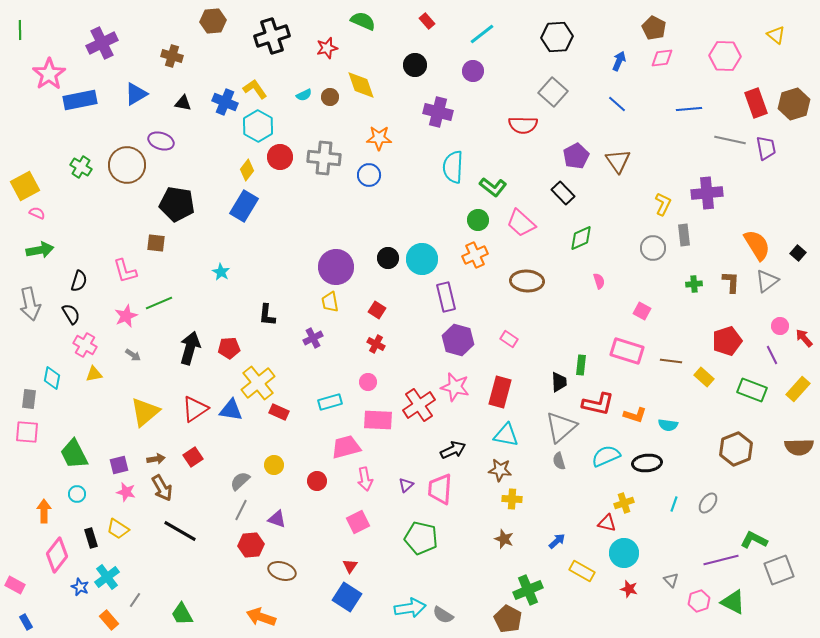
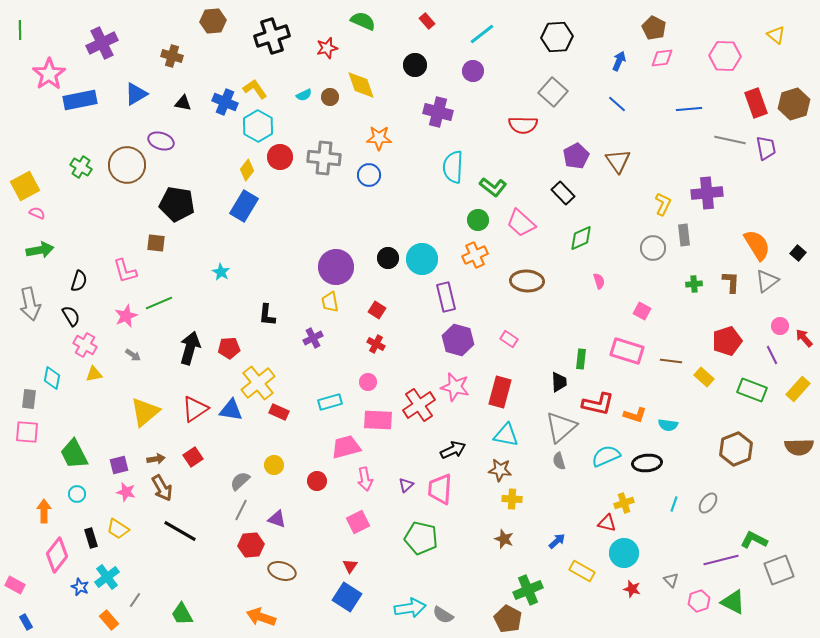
black semicircle at (71, 314): moved 2 px down
green rectangle at (581, 365): moved 6 px up
red star at (629, 589): moved 3 px right
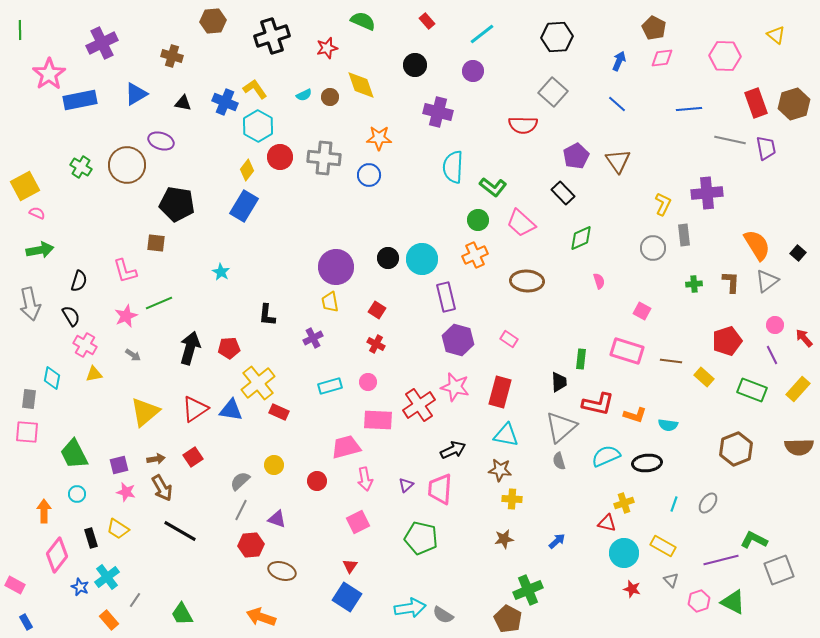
pink circle at (780, 326): moved 5 px left, 1 px up
cyan rectangle at (330, 402): moved 16 px up
brown star at (504, 539): rotated 30 degrees counterclockwise
yellow rectangle at (582, 571): moved 81 px right, 25 px up
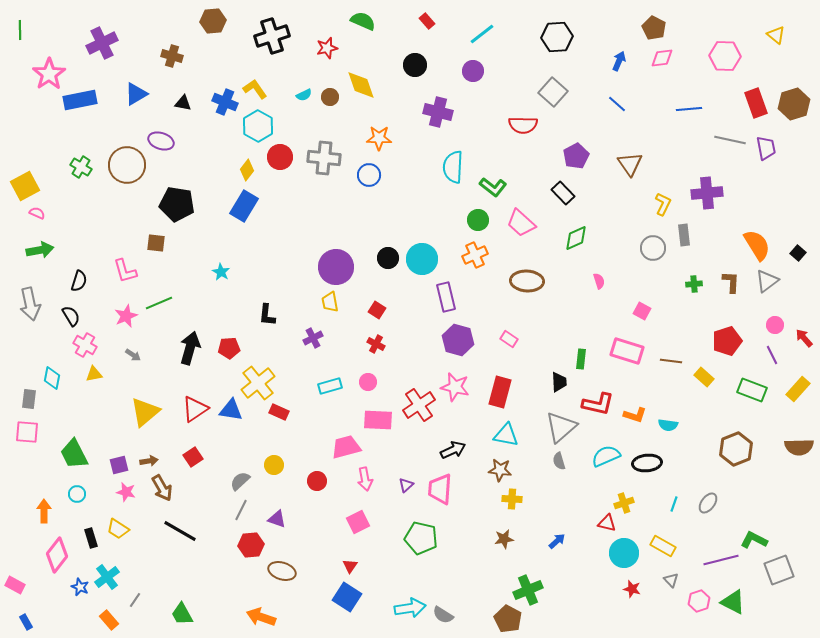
brown triangle at (618, 161): moved 12 px right, 3 px down
green diamond at (581, 238): moved 5 px left
brown arrow at (156, 459): moved 7 px left, 2 px down
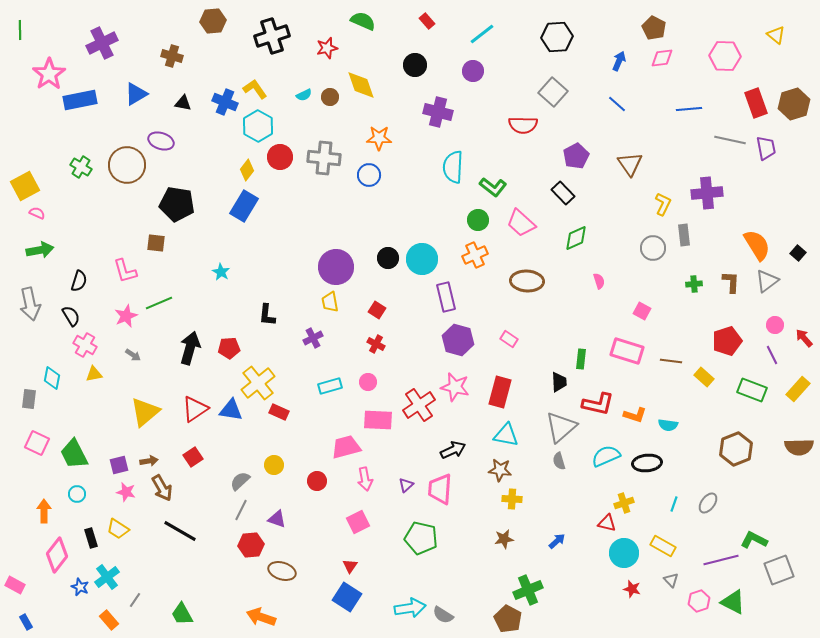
pink square at (27, 432): moved 10 px right, 11 px down; rotated 20 degrees clockwise
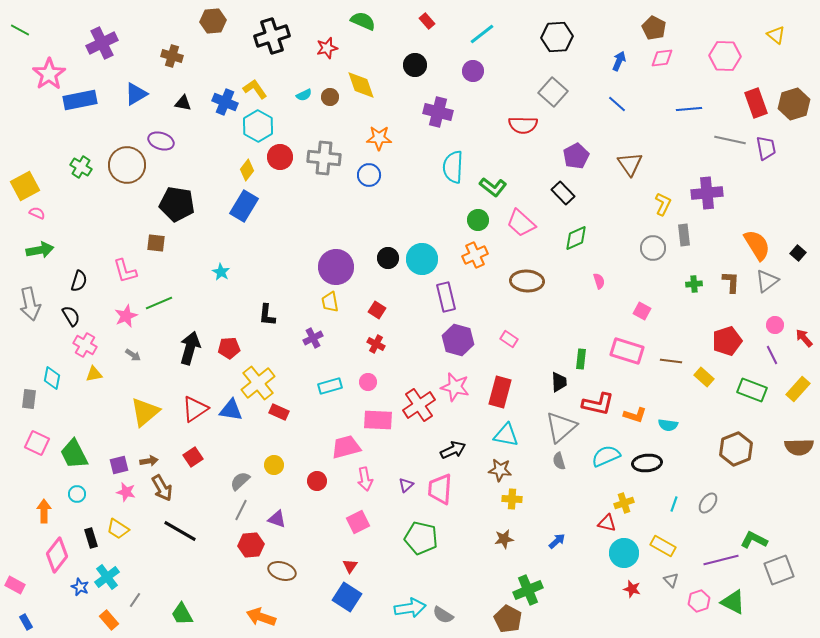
green line at (20, 30): rotated 60 degrees counterclockwise
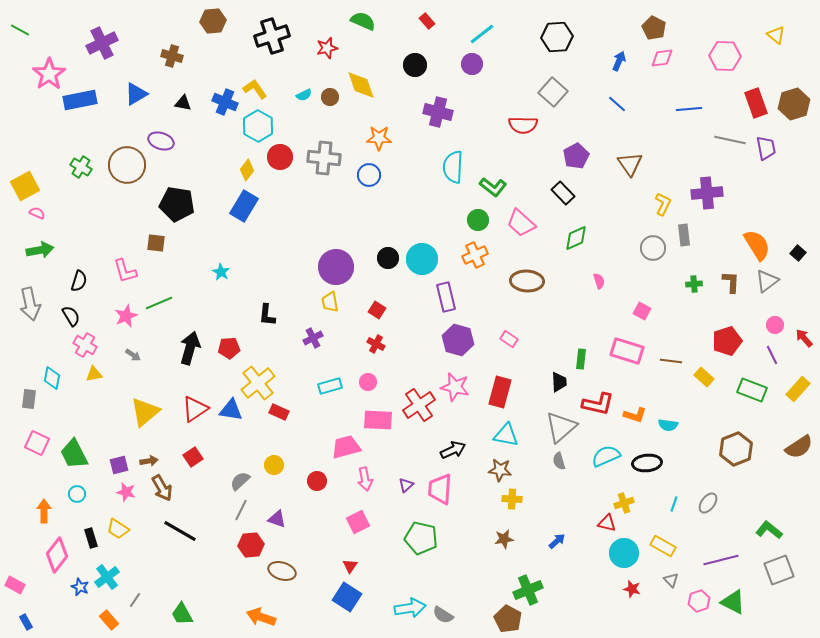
purple circle at (473, 71): moved 1 px left, 7 px up
brown semicircle at (799, 447): rotated 32 degrees counterclockwise
green L-shape at (754, 540): moved 15 px right, 10 px up; rotated 12 degrees clockwise
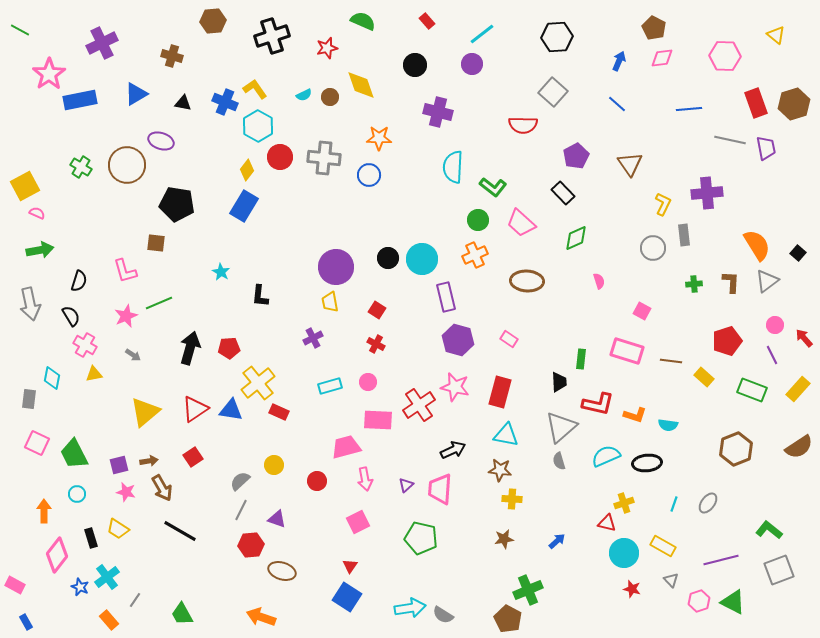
black L-shape at (267, 315): moved 7 px left, 19 px up
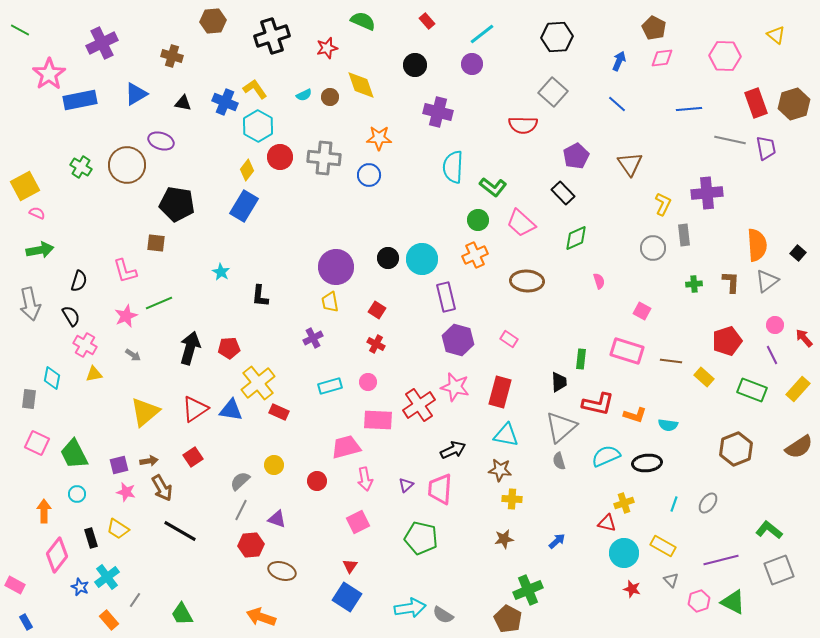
orange semicircle at (757, 245): rotated 28 degrees clockwise
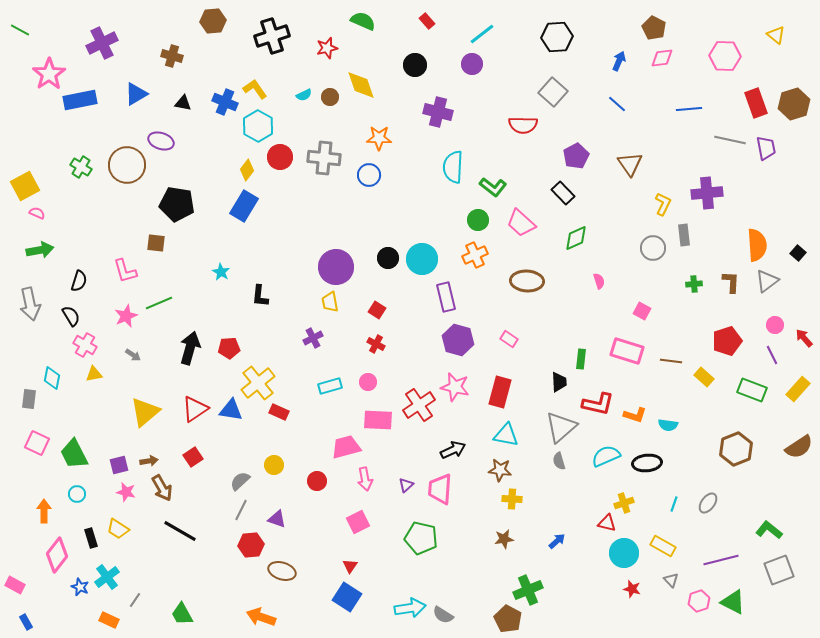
orange rectangle at (109, 620): rotated 24 degrees counterclockwise
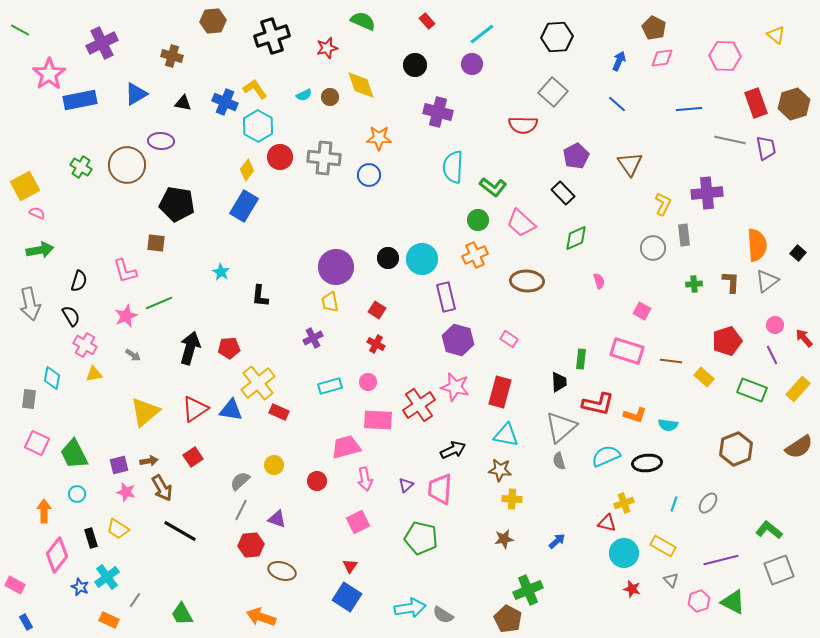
purple ellipse at (161, 141): rotated 15 degrees counterclockwise
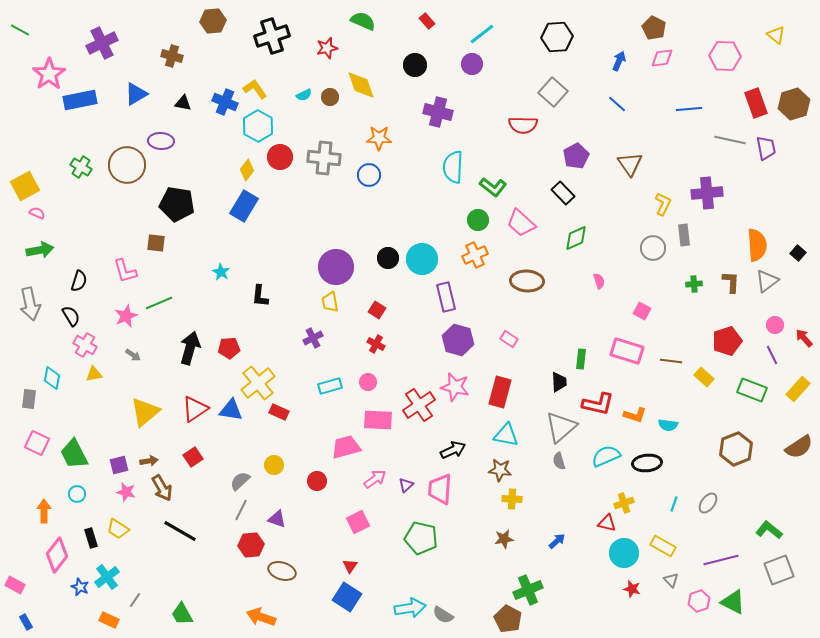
pink arrow at (365, 479): moved 10 px right; rotated 115 degrees counterclockwise
